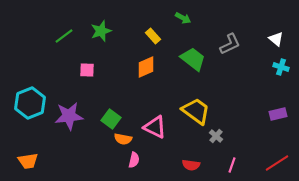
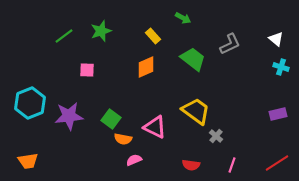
pink semicircle: rotated 126 degrees counterclockwise
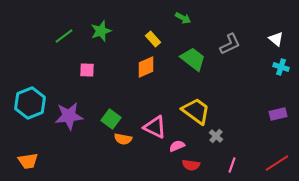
yellow rectangle: moved 3 px down
pink semicircle: moved 43 px right, 14 px up
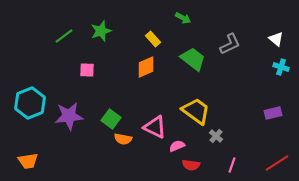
purple rectangle: moved 5 px left, 1 px up
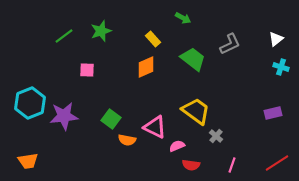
white triangle: rotated 42 degrees clockwise
purple star: moved 5 px left
orange semicircle: moved 4 px right, 1 px down
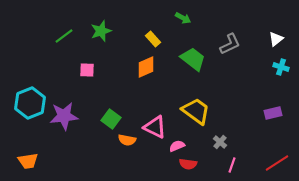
gray cross: moved 4 px right, 6 px down
red semicircle: moved 3 px left, 1 px up
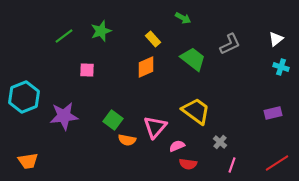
cyan hexagon: moved 6 px left, 6 px up
green square: moved 2 px right, 1 px down
pink triangle: rotated 45 degrees clockwise
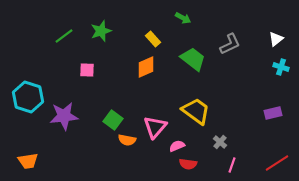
cyan hexagon: moved 4 px right; rotated 20 degrees counterclockwise
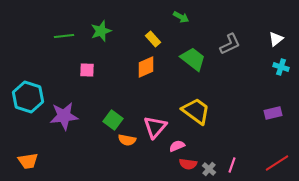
green arrow: moved 2 px left, 1 px up
green line: rotated 30 degrees clockwise
gray cross: moved 11 px left, 27 px down
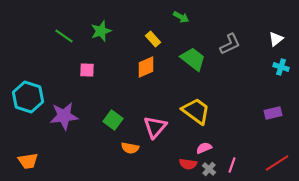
green line: rotated 42 degrees clockwise
orange semicircle: moved 3 px right, 8 px down
pink semicircle: moved 27 px right, 2 px down
